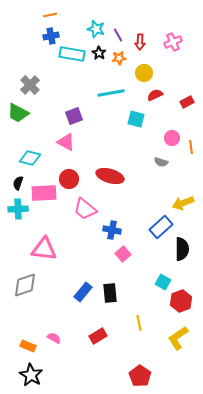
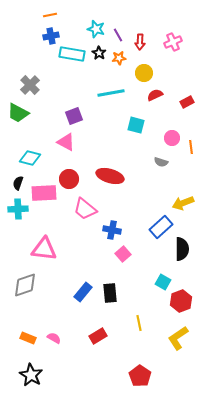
cyan square at (136, 119): moved 6 px down
orange rectangle at (28, 346): moved 8 px up
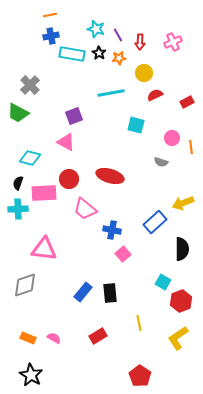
blue rectangle at (161, 227): moved 6 px left, 5 px up
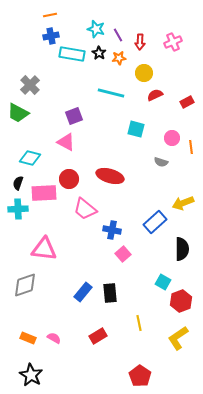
cyan line at (111, 93): rotated 24 degrees clockwise
cyan square at (136, 125): moved 4 px down
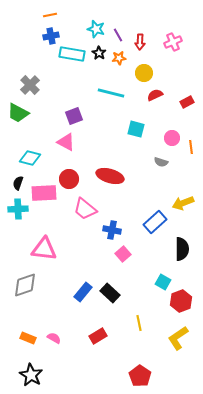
black rectangle at (110, 293): rotated 42 degrees counterclockwise
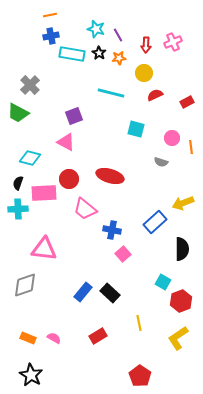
red arrow at (140, 42): moved 6 px right, 3 px down
